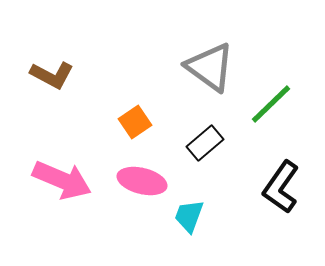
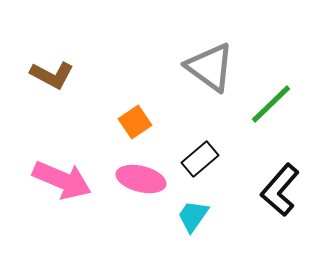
black rectangle: moved 5 px left, 16 px down
pink ellipse: moved 1 px left, 2 px up
black L-shape: moved 1 px left, 3 px down; rotated 6 degrees clockwise
cyan trapezoid: moved 4 px right; rotated 15 degrees clockwise
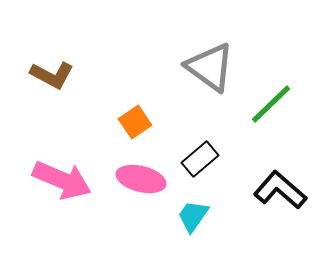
black L-shape: rotated 90 degrees clockwise
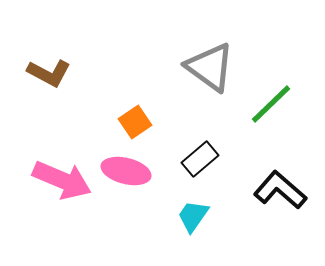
brown L-shape: moved 3 px left, 2 px up
pink ellipse: moved 15 px left, 8 px up
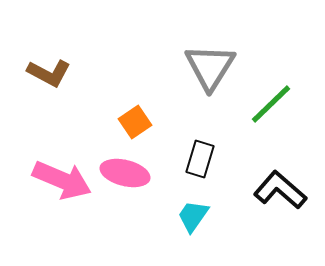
gray triangle: rotated 26 degrees clockwise
black rectangle: rotated 33 degrees counterclockwise
pink ellipse: moved 1 px left, 2 px down
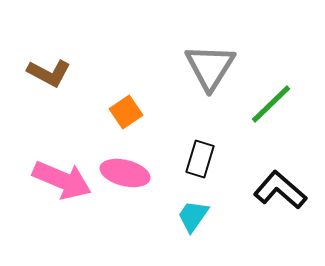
orange square: moved 9 px left, 10 px up
